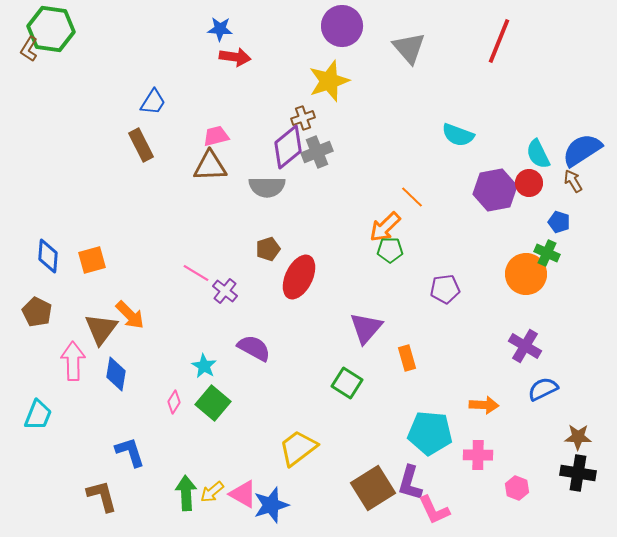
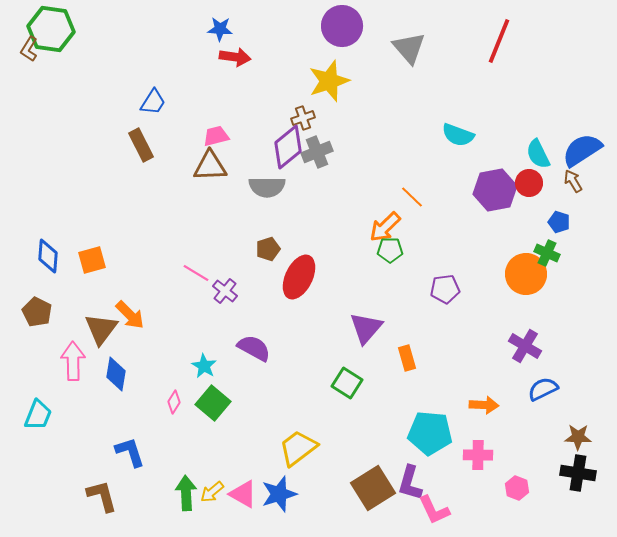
blue star at (271, 505): moved 8 px right, 11 px up
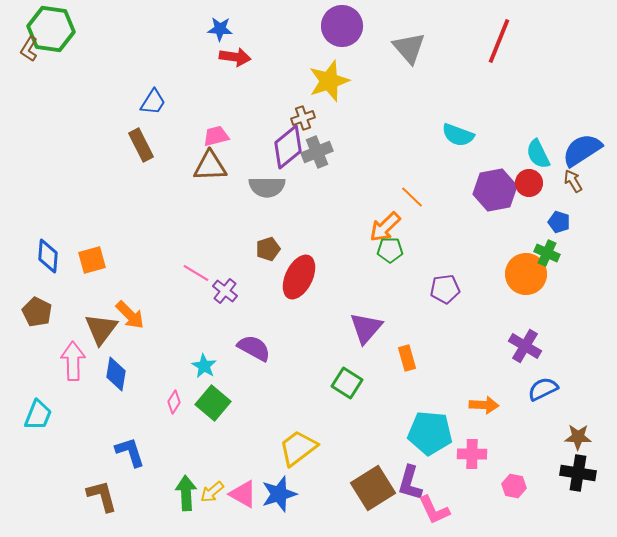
pink cross at (478, 455): moved 6 px left, 1 px up
pink hexagon at (517, 488): moved 3 px left, 2 px up; rotated 10 degrees counterclockwise
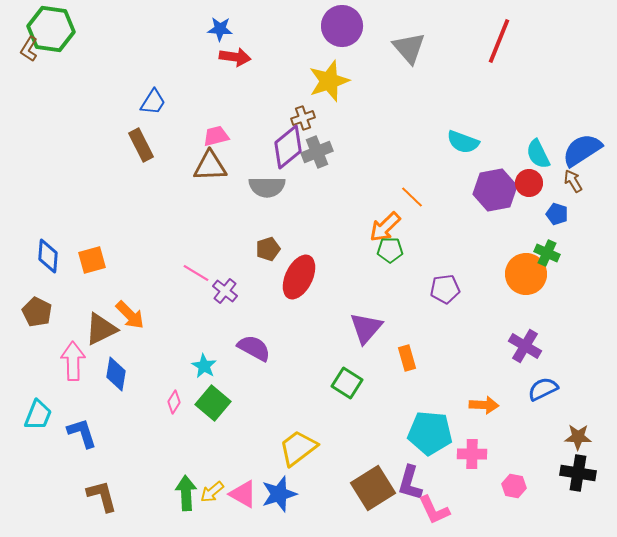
cyan semicircle at (458, 135): moved 5 px right, 7 px down
blue pentagon at (559, 222): moved 2 px left, 8 px up
brown triangle at (101, 329): rotated 27 degrees clockwise
blue L-shape at (130, 452): moved 48 px left, 19 px up
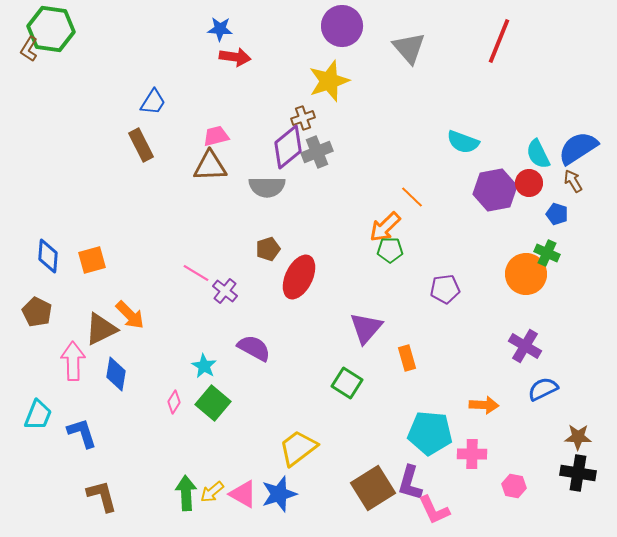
blue semicircle at (582, 150): moved 4 px left, 2 px up
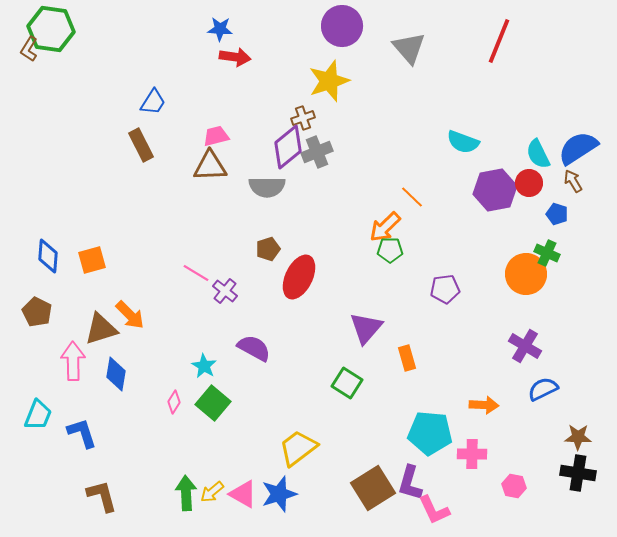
brown triangle at (101, 329): rotated 9 degrees clockwise
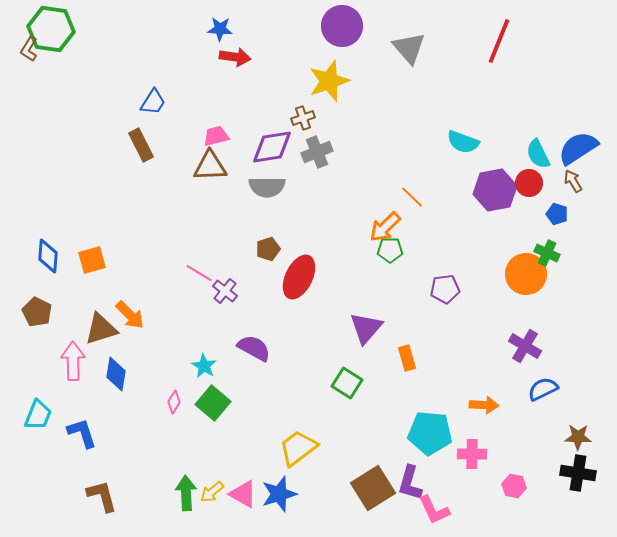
purple diamond at (288, 147): moved 16 px left; rotated 30 degrees clockwise
pink line at (196, 273): moved 3 px right
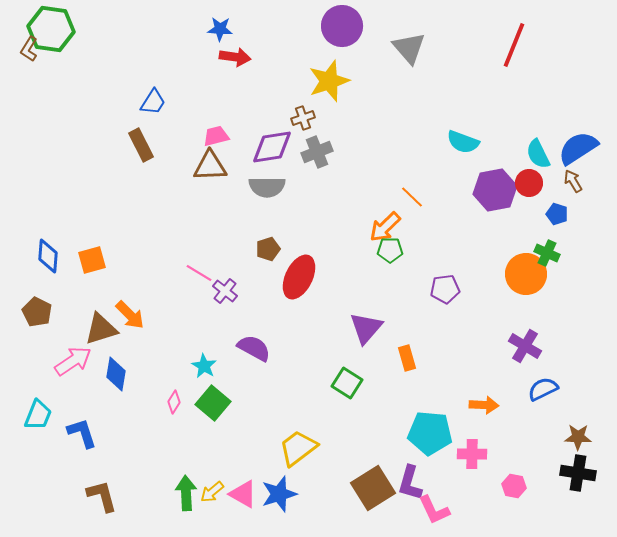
red line at (499, 41): moved 15 px right, 4 px down
pink arrow at (73, 361): rotated 57 degrees clockwise
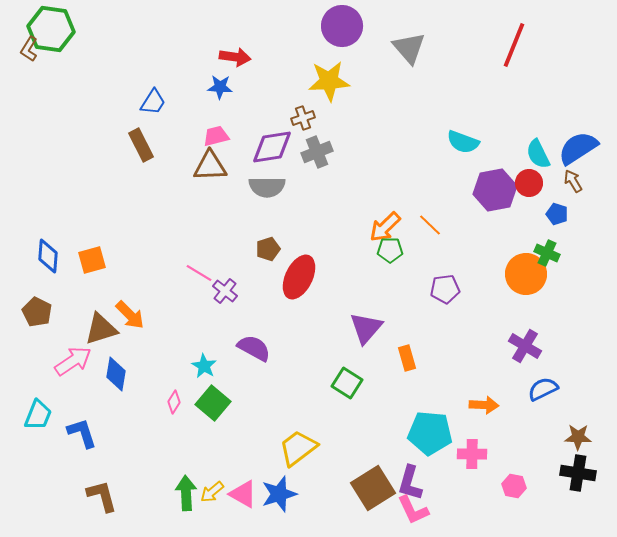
blue star at (220, 29): moved 58 px down
yellow star at (329, 81): rotated 15 degrees clockwise
orange line at (412, 197): moved 18 px right, 28 px down
pink L-shape at (434, 510): moved 21 px left
